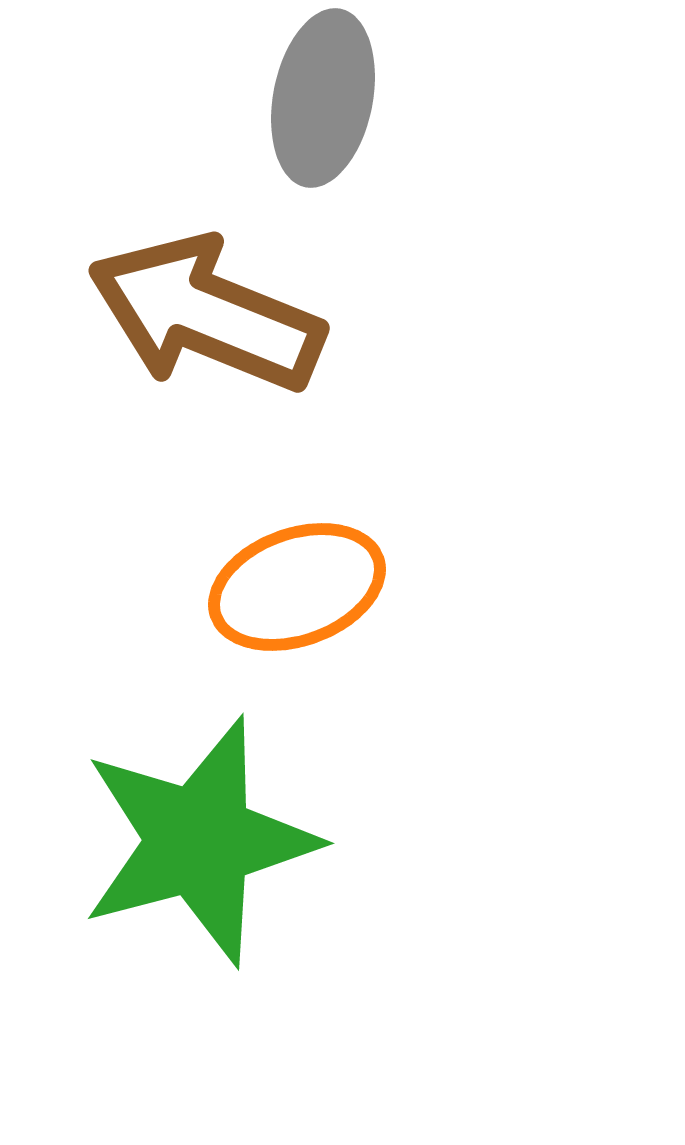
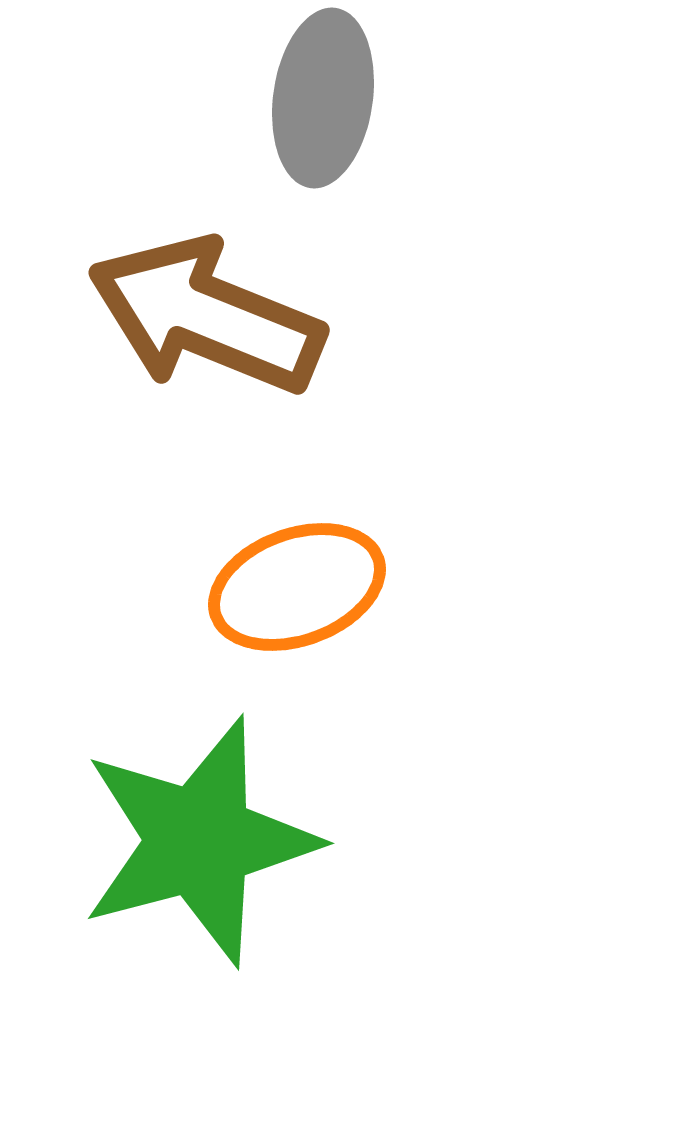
gray ellipse: rotated 3 degrees counterclockwise
brown arrow: moved 2 px down
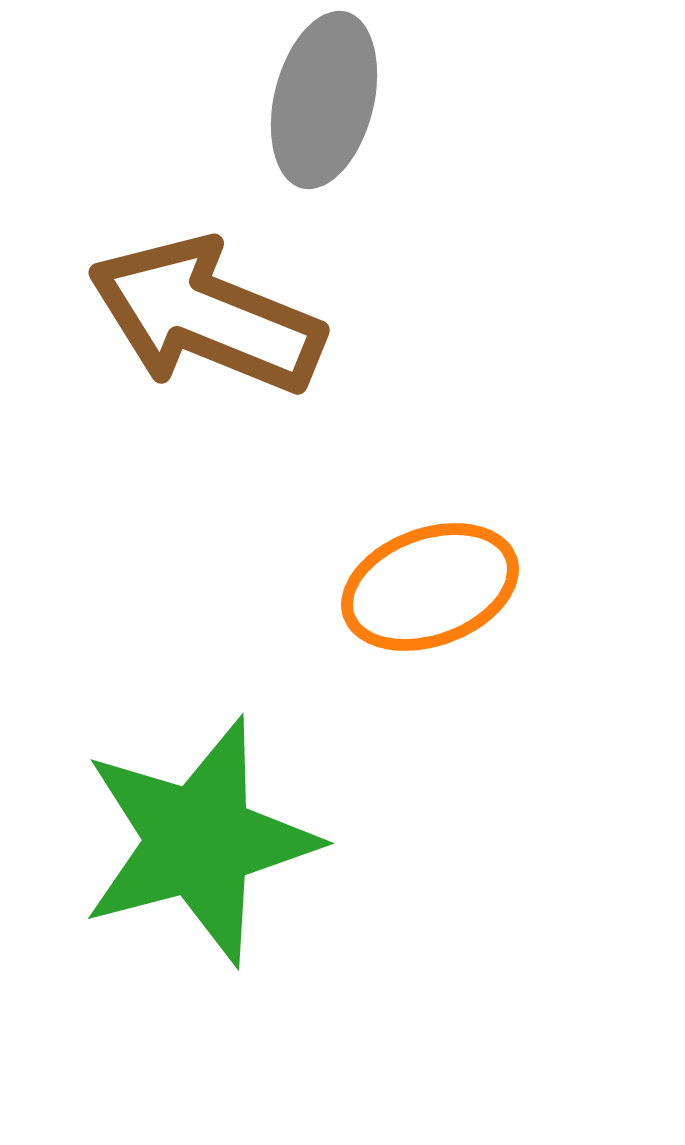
gray ellipse: moved 1 px right, 2 px down; rotated 6 degrees clockwise
orange ellipse: moved 133 px right
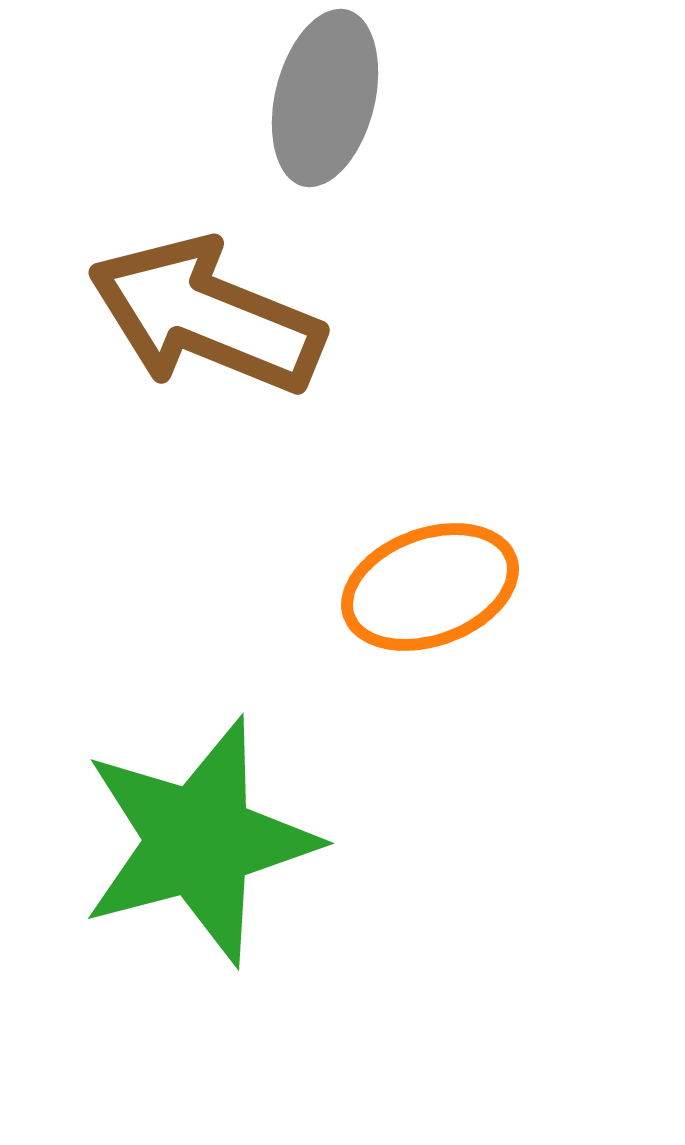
gray ellipse: moved 1 px right, 2 px up
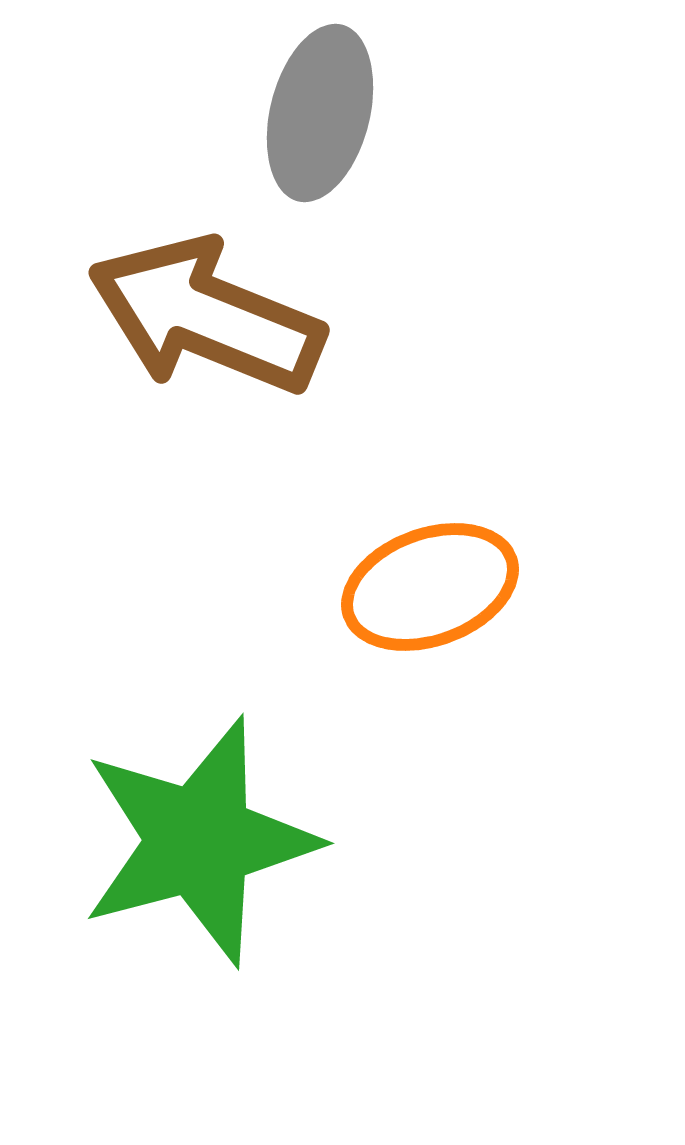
gray ellipse: moved 5 px left, 15 px down
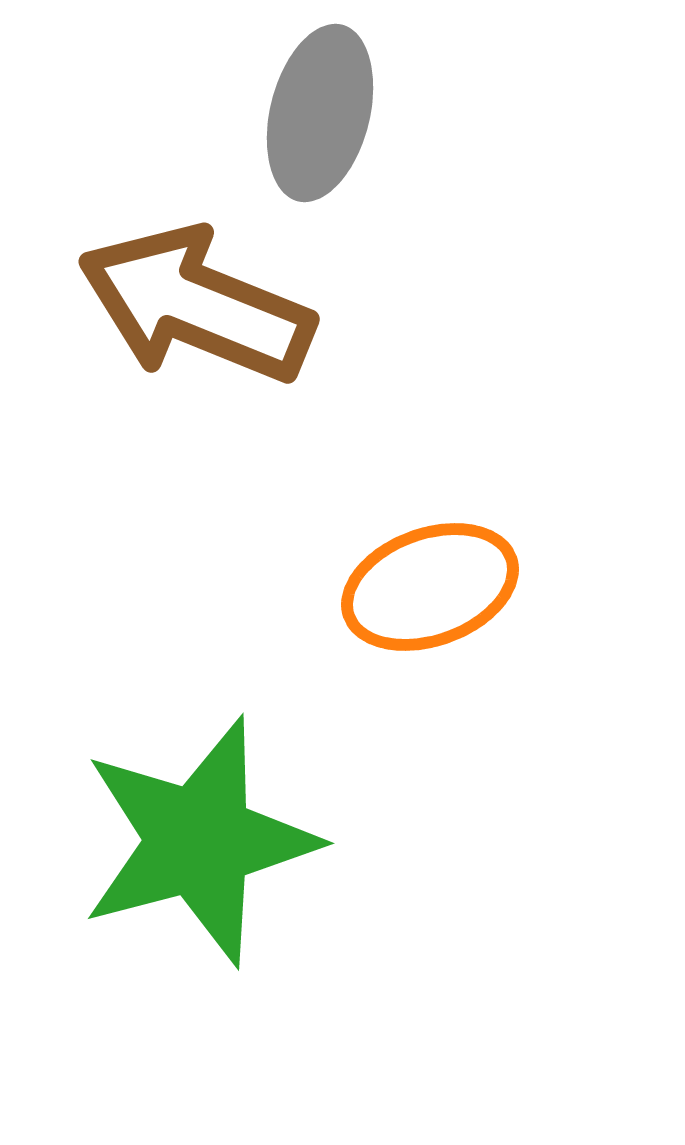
brown arrow: moved 10 px left, 11 px up
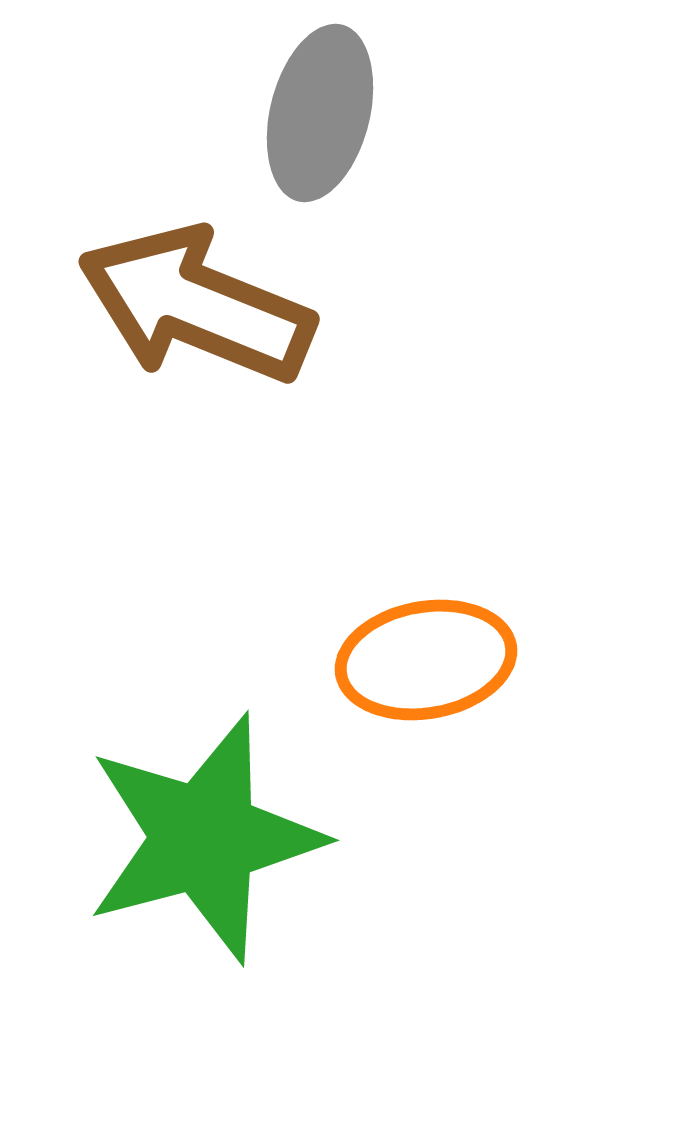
orange ellipse: moved 4 px left, 73 px down; rotated 10 degrees clockwise
green star: moved 5 px right, 3 px up
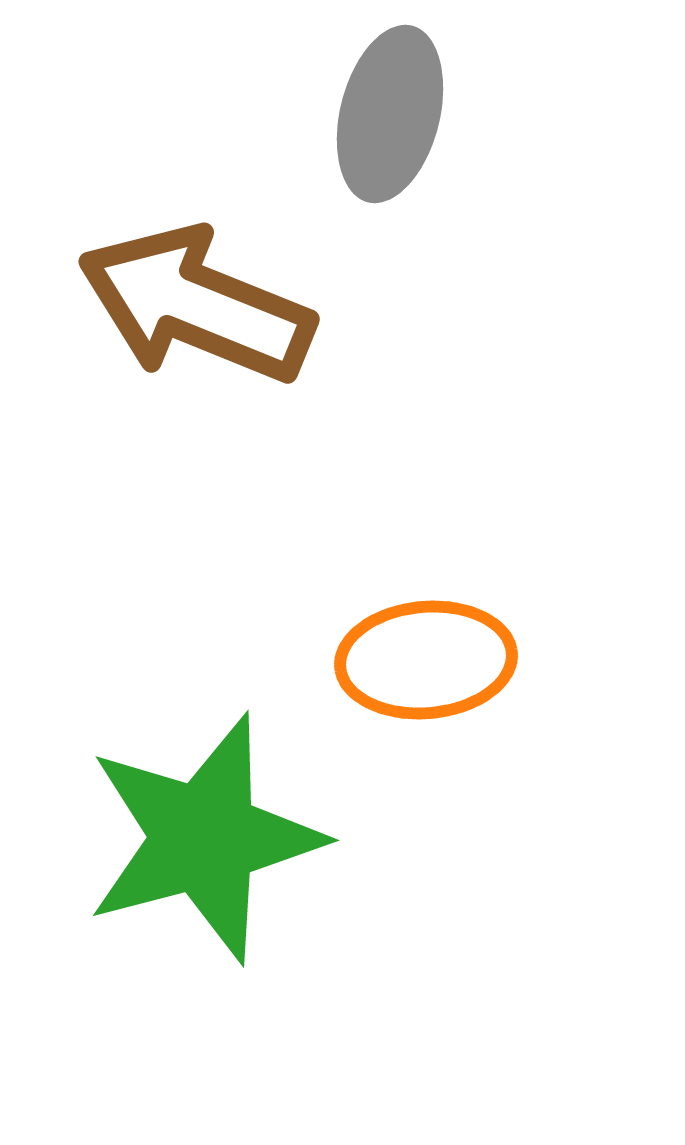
gray ellipse: moved 70 px right, 1 px down
orange ellipse: rotated 5 degrees clockwise
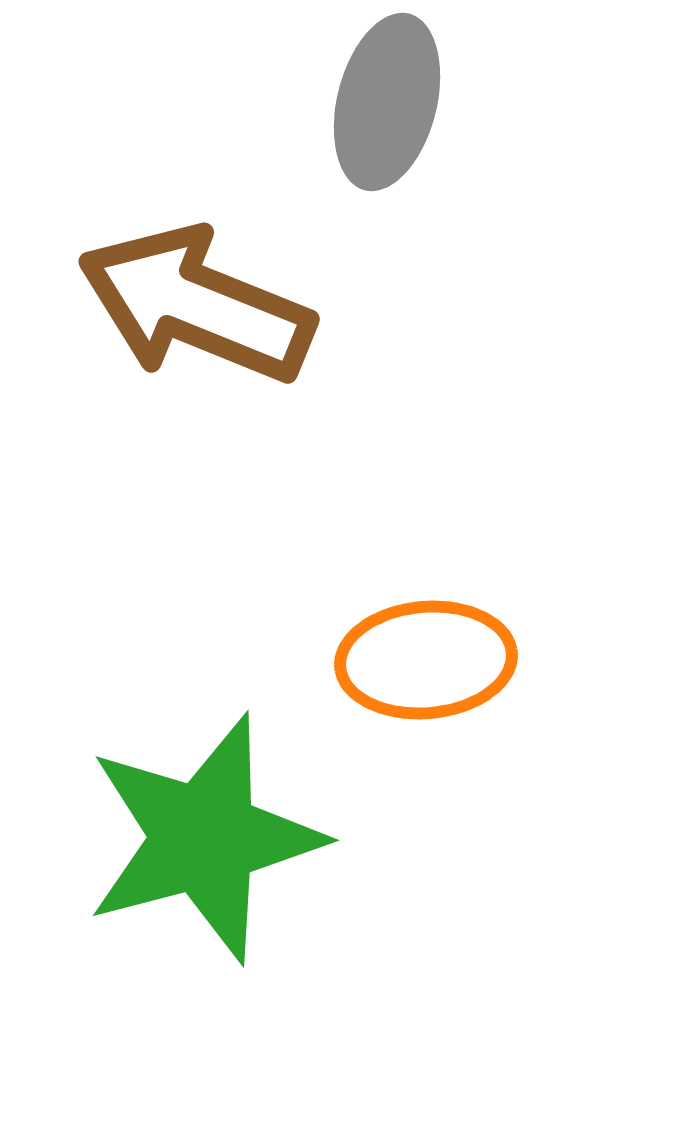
gray ellipse: moved 3 px left, 12 px up
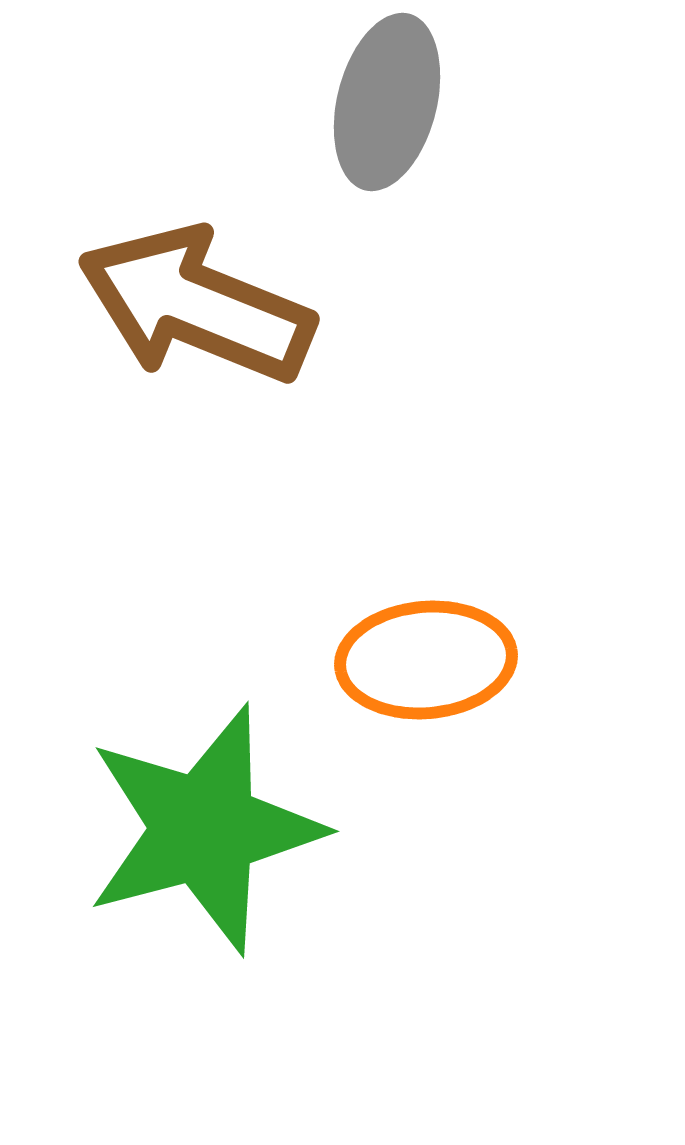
green star: moved 9 px up
